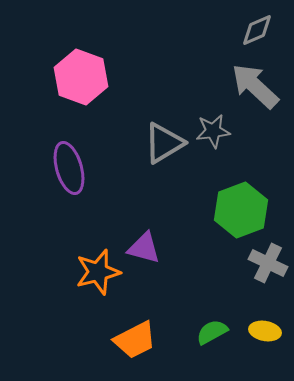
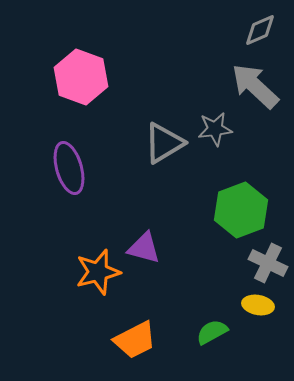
gray diamond: moved 3 px right
gray star: moved 2 px right, 2 px up
yellow ellipse: moved 7 px left, 26 px up
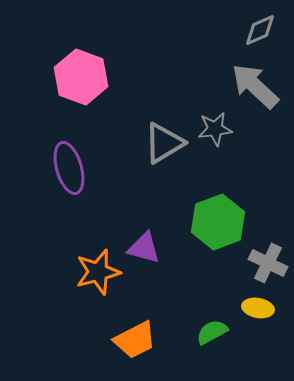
green hexagon: moved 23 px left, 12 px down
yellow ellipse: moved 3 px down
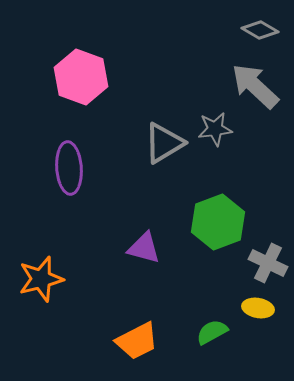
gray diamond: rotated 54 degrees clockwise
purple ellipse: rotated 12 degrees clockwise
orange star: moved 57 px left, 7 px down
orange trapezoid: moved 2 px right, 1 px down
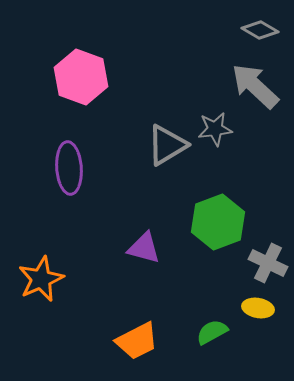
gray triangle: moved 3 px right, 2 px down
orange star: rotated 9 degrees counterclockwise
